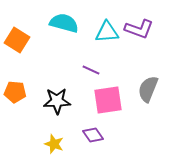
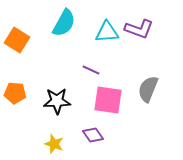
cyan semicircle: rotated 104 degrees clockwise
orange pentagon: moved 1 px down
pink square: rotated 16 degrees clockwise
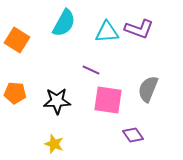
purple diamond: moved 40 px right
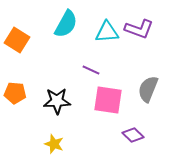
cyan semicircle: moved 2 px right, 1 px down
purple diamond: rotated 10 degrees counterclockwise
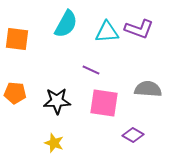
orange square: moved 1 px up; rotated 25 degrees counterclockwise
gray semicircle: rotated 72 degrees clockwise
pink square: moved 4 px left, 3 px down
purple diamond: rotated 15 degrees counterclockwise
yellow star: moved 1 px up
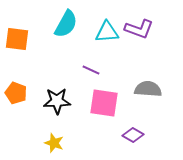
orange pentagon: moved 1 px right; rotated 15 degrees clockwise
